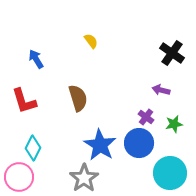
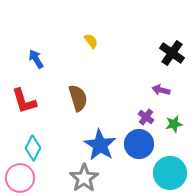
blue circle: moved 1 px down
pink circle: moved 1 px right, 1 px down
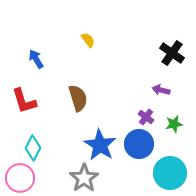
yellow semicircle: moved 3 px left, 1 px up
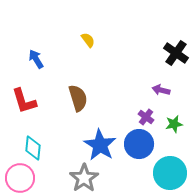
black cross: moved 4 px right
cyan diamond: rotated 20 degrees counterclockwise
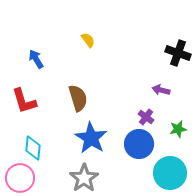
black cross: moved 2 px right; rotated 15 degrees counterclockwise
green star: moved 4 px right, 5 px down
blue star: moved 9 px left, 7 px up
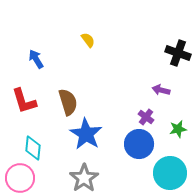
brown semicircle: moved 10 px left, 4 px down
blue star: moved 5 px left, 4 px up
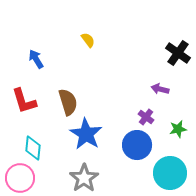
black cross: rotated 15 degrees clockwise
purple arrow: moved 1 px left, 1 px up
blue circle: moved 2 px left, 1 px down
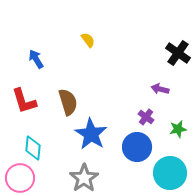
blue star: moved 5 px right
blue circle: moved 2 px down
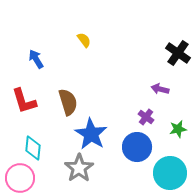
yellow semicircle: moved 4 px left
gray star: moved 5 px left, 10 px up
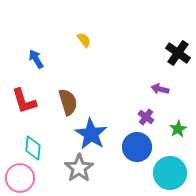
green star: rotated 18 degrees counterclockwise
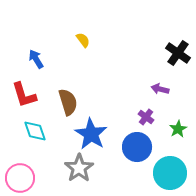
yellow semicircle: moved 1 px left
red L-shape: moved 6 px up
cyan diamond: moved 2 px right, 17 px up; rotated 25 degrees counterclockwise
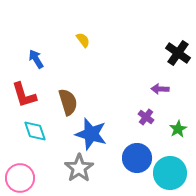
purple arrow: rotated 12 degrees counterclockwise
blue star: rotated 16 degrees counterclockwise
blue circle: moved 11 px down
